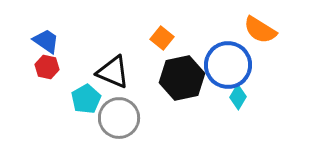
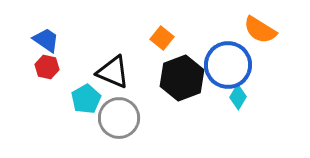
blue trapezoid: moved 1 px up
black hexagon: rotated 9 degrees counterclockwise
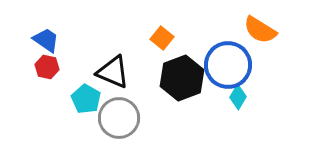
cyan pentagon: rotated 12 degrees counterclockwise
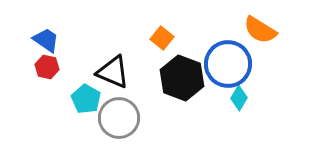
blue circle: moved 1 px up
black hexagon: rotated 18 degrees counterclockwise
cyan diamond: moved 1 px right, 1 px down
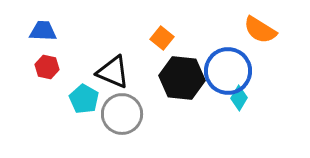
blue trapezoid: moved 3 px left, 9 px up; rotated 32 degrees counterclockwise
blue circle: moved 7 px down
black hexagon: rotated 15 degrees counterclockwise
cyan pentagon: moved 2 px left
gray circle: moved 3 px right, 4 px up
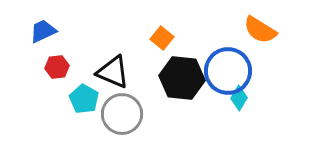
blue trapezoid: rotated 28 degrees counterclockwise
red hexagon: moved 10 px right; rotated 20 degrees counterclockwise
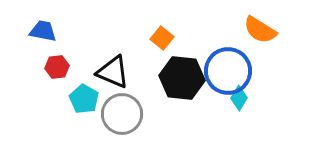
blue trapezoid: rotated 36 degrees clockwise
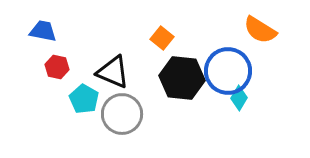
red hexagon: rotated 20 degrees clockwise
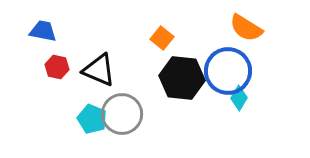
orange semicircle: moved 14 px left, 2 px up
black triangle: moved 14 px left, 2 px up
cyan pentagon: moved 8 px right, 20 px down; rotated 8 degrees counterclockwise
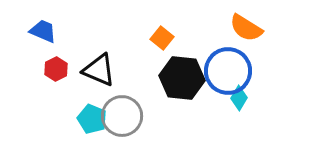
blue trapezoid: rotated 12 degrees clockwise
red hexagon: moved 1 px left, 2 px down; rotated 20 degrees clockwise
gray circle: moved 2 px down
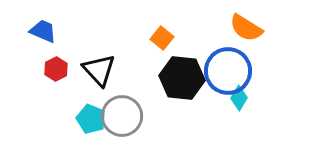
black triangle: rotated 24 degrees clockwise
cyan pentagon: moved 1 px left
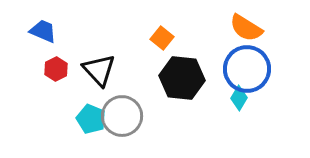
blue circle: moved 19 px right, 2 px up
